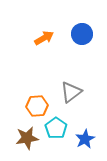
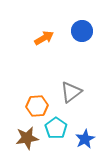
blue circle: moved 3 px up
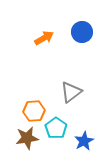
blue circle: moved 1 px down
orange hexagon: moved 3 px left, 5 px down
blue star: moved 1 px left, 2 px down
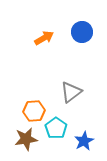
brown star: moved 1 px left, 1 px down
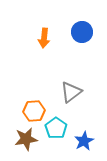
orange arrow: rotated 126 degrees clockwise
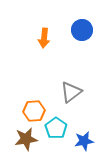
blue circle: moved 2 px up
blue star: rotated 18 degrees clockwise
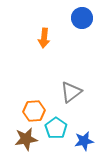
blue circle: moved 12 px up
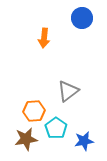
gray triangle: moved 3 px left, 1 px up
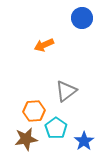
orange arrow: moved 7 px down; rotated 60 degrees clockwise
gray triangle: moved 2 px left
blue star: rotated 24 degrees counterclockwise
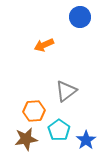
blue circle: moved 2 px left, 1 px up
cyan pentagon: moved 3 px right, 2 px down
blue star: moved 2 px right, 1 px up
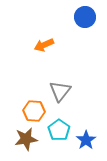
blue circle: moved 5 px right
gray triangle: moved 6 px left; rotated 15 degrees counterclockwise
orange hexagon: rotated 10 degrees clockwise
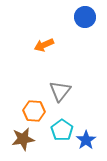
cyan pentagon: moved 3 px right
brown star: moved 3 px left
